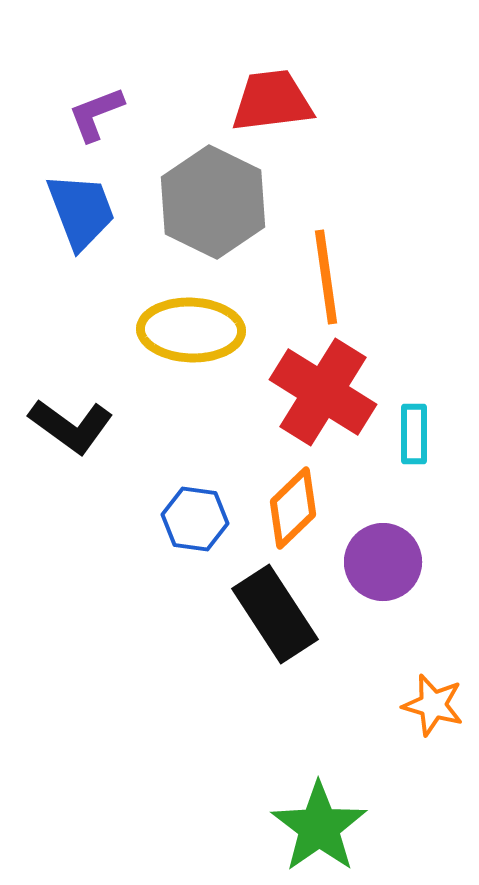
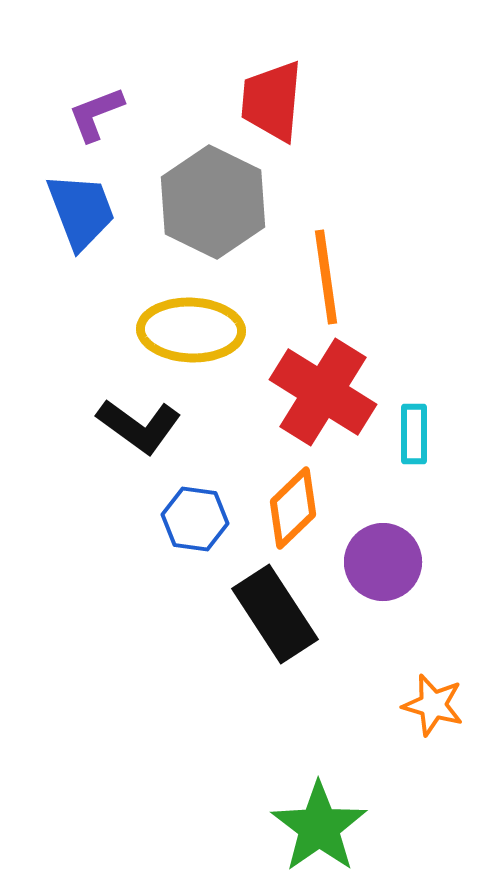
red trapezoid: rotated 78 degrees counterclockwise
black L-shape: moved 68 px right
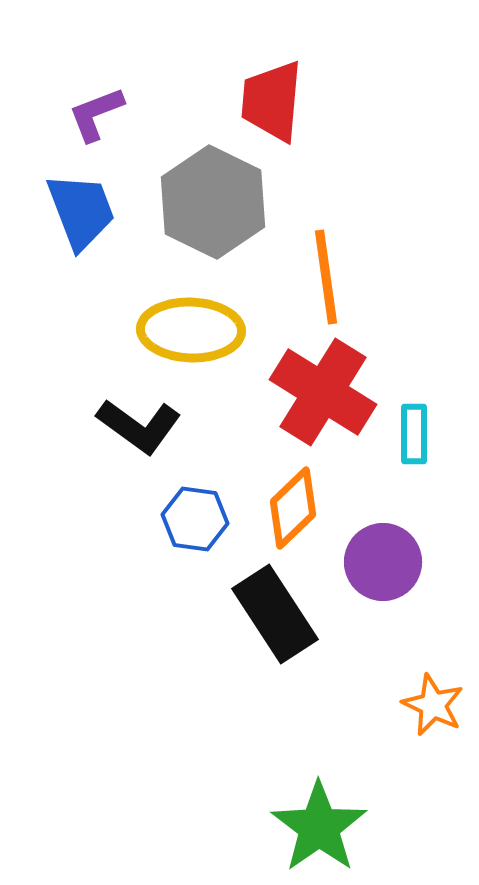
orange star: rotated 10 degrees clockwise
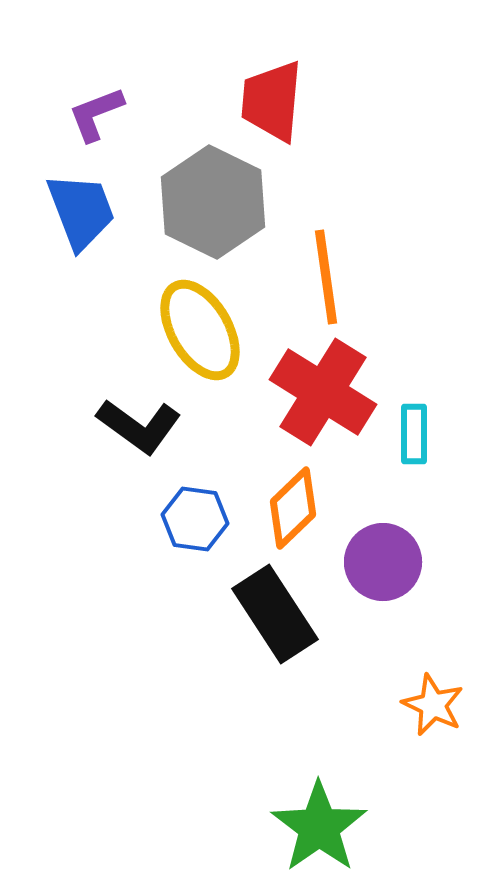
yellow ellipse: moved 9 px right; rotated 58 degrees clockwise
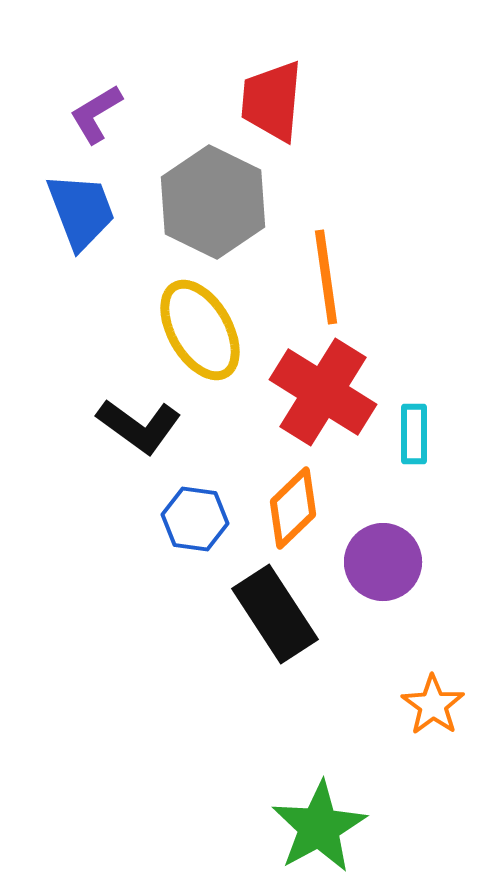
purple L-shape: rotated 10 degrees counterclockwise
orange star: rotated 10 degrees clockwise
green star: rotated 6 degrees clockwise
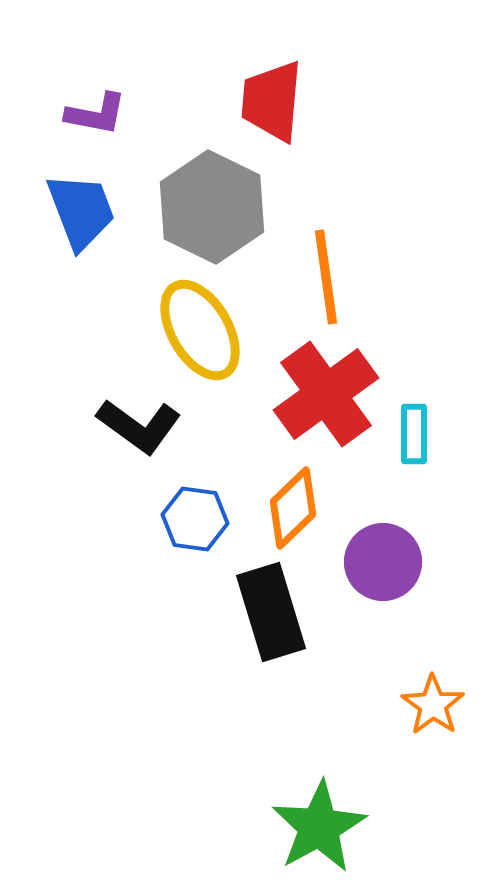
purple L-shape: rotated 138 degrees counterclockwise
gray hexagon: moved 1 px left, 5 px down
red cross: moved 3 px right, 2 px down; rotated 22 degrees clockwise
black rectangle: moved 4 px left, 2 px up; rotated 16 degrees clockwise
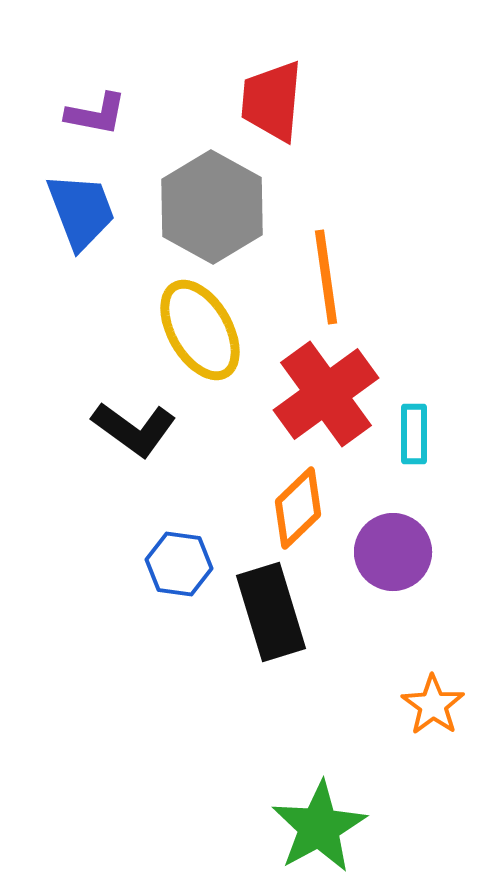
gray hexagon: rotated 3 degrees clockwise
black L-shape: moved 5 px left, 3 px down
orange diamond: moved 5 px right
blue hexagon: moved 16 px left, 45 px down
purple circle: moved 10 px right, 10 px up
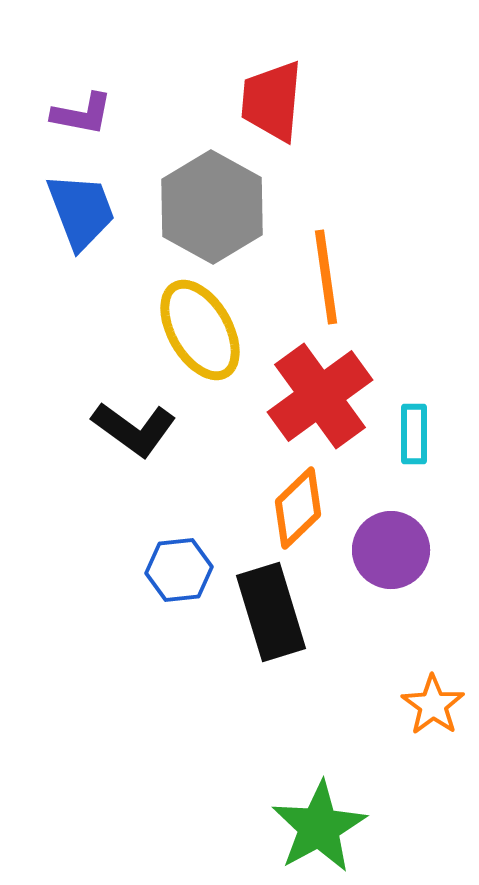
purple L-shape: moved 14 px left
red cross: moved 6 px left, 2 px down
purple circle: moved 2 px left, 2 px up
blue hexagon: moved 6 px down; rotated 14 degrees counterclockwise
